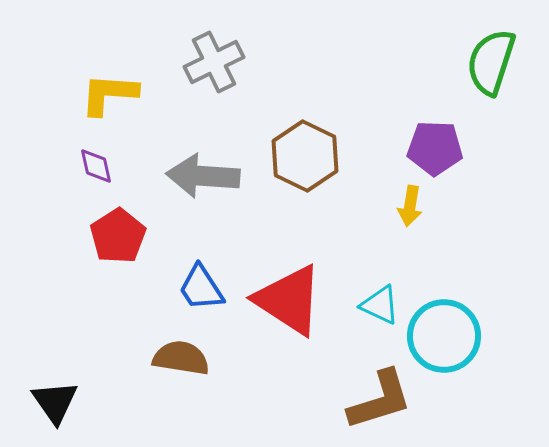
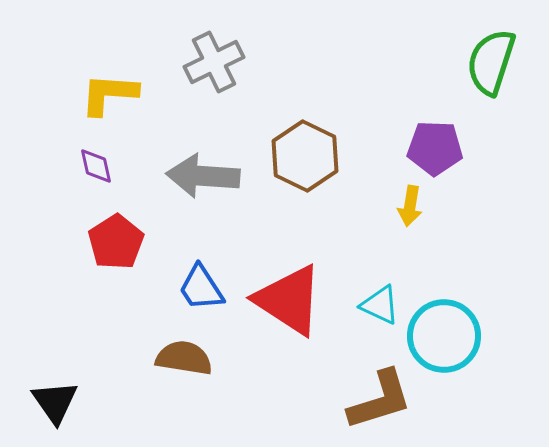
red pentagon: moved 2 px left, 6 px down
brown semicircle: moved 3 px right
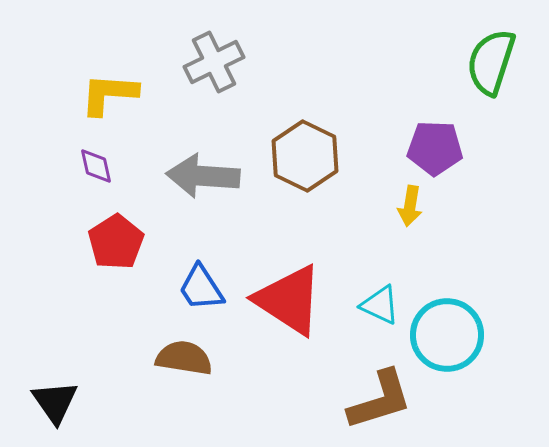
cyan circle: moved 3 px right, 1 px up
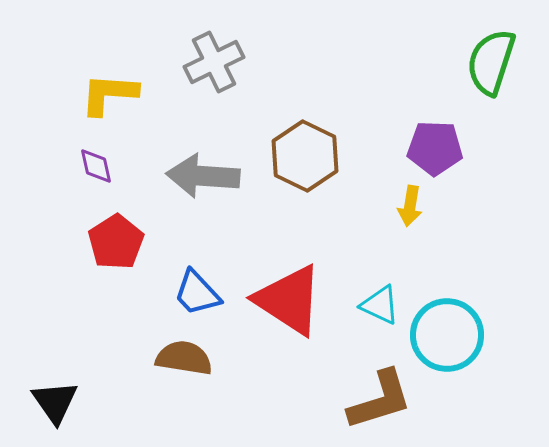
blue trapezoid: moved 4 px left, 5 px down; rotated 10 degrees counterclockwise
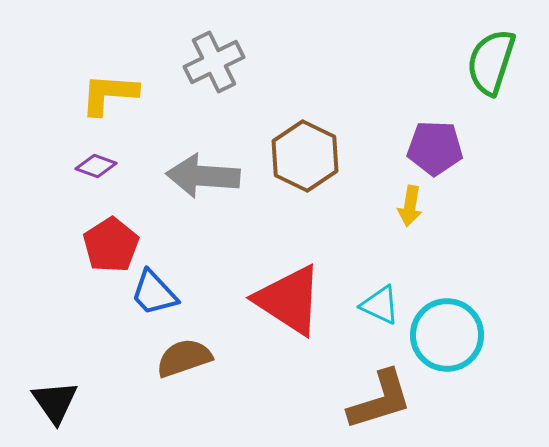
purple diamond: rotated 57 degrees counterclockwise
red pentagon: moved 5 px left, 3 px down
blue trapezoid: moved 43 px left
brown semicircle: rotated 28 degrees counterclockwise
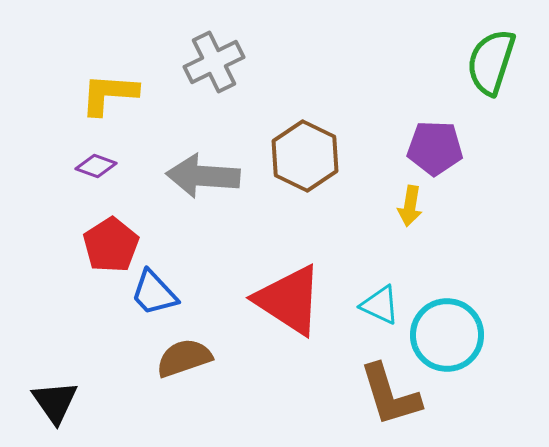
brown L-shape: moved 10 px right, 5 px up; rotated 90 degrees clockwise
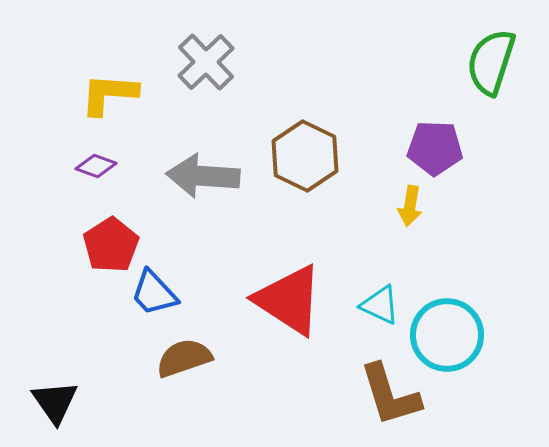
gray cross: moved 8 px left; rotated 18 degrees counterclockwise
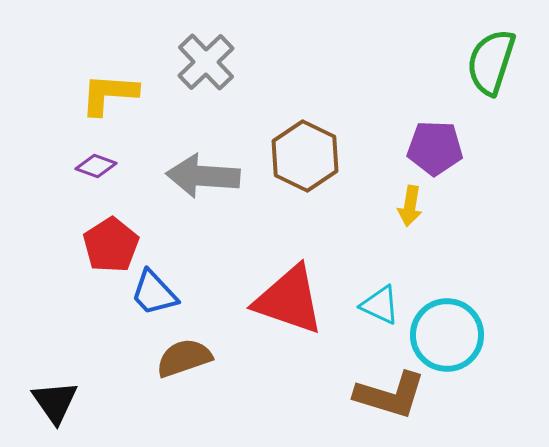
red triangle: rotated 14 degrees counterclockwise
brown L-shape: rotated 56 degrees counterclockwise
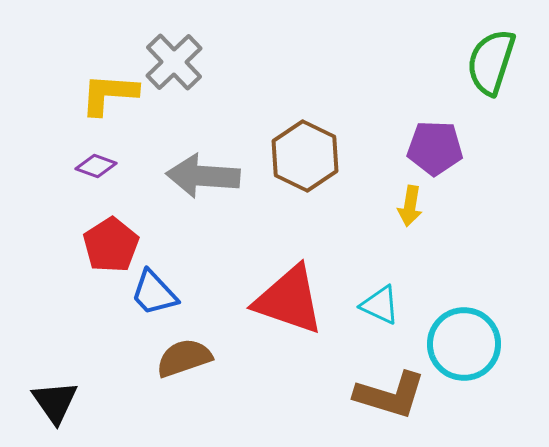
gray cross: moved 32 px left
cyan circle: moved 17 px right, 9 px down
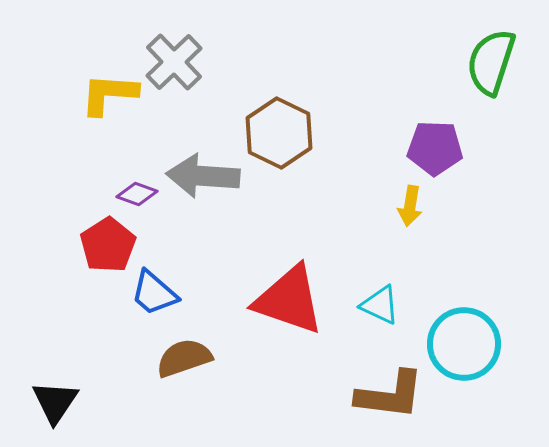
brown hexagon: moved 26 px left, 23 px up
purple diamond: moved 41 px right, 28 px down
red pentagon: moved 3 px left
blue trapezoid: rotated 6 degrees counterclockwise
brown L-shape: rotated 10 degrees counterclockwise
black triangle: rotated 9 degrees clockwise
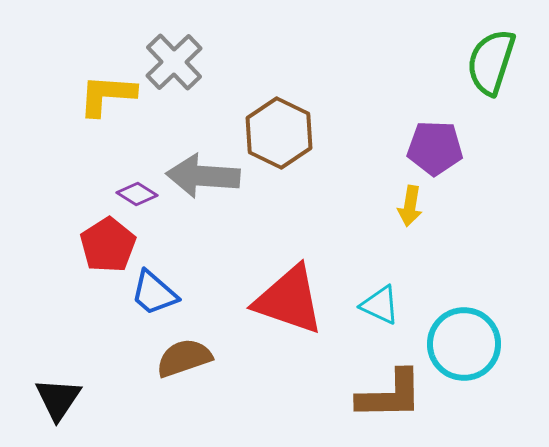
yellow L-shape: moved 2 px left, 1 px down
purple diamond: rotated 12 degrees clockwise
brown L-shape: rotated 8 degrees counterclockwise
black triangle: moved 3 px right, 3 px up
